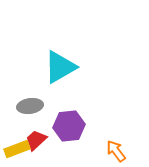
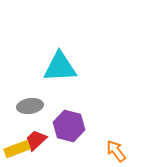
cyan triangle: rotated 27 degrees clockwise
purple hexagon: rotated 20 degrees clockwise
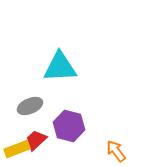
gray ellipse: rotated 15 degrees counterclockwise
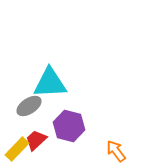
cyan triangle: moved 10 px left, 16 px down
gray ellipse: moved 1 px left; rotated 10 degrees counterclockwise
yellow rectangle: rotated 25 degrees counterclockwise
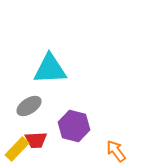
cyan triangle: moved 14 px up
purple hexagon: moved 5 px right
red trapezoid: rotated 140 degrees counterclockwise
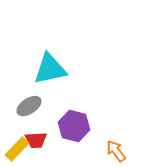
cyan triangle: rotated 9 degrees counterclockwise
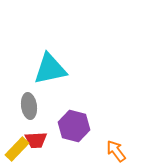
gray ellipse: rotated 65 degrees counterclockwise
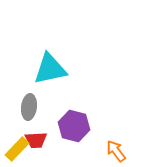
gray ellipse: moved 1 px down; rotated 15 degrees clockwise
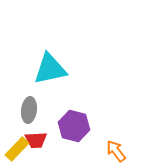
gray ellipse: moved 3 px down
